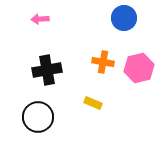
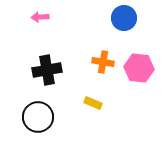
pink arrow: moved 2 px up
pink hexagon: rotated 20 degrees clockwise
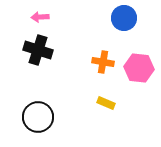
black cross: moved 9 px left, 20 px up; rotated 28 degrees clockwise
yellow rectangle: moved 13 px right
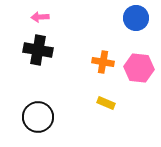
blue circle: moved 12 px right
black cross: rotated 8 degrees counterclockwise
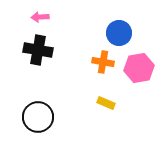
blue circle: moved 17 px left, 15 px down
pink hexagon: rotated 16 degrees counterclockwise
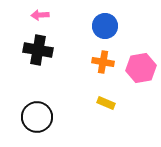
pink arrow: moved 2 px up
blue circle: moved 14 px left, 7 px up
pink hexagon: moved 2 px right
black circle: moved 1 px left
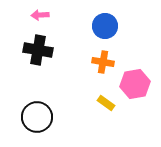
pink hexagon: moved 6 px left, 16 px down
yellow rectangle: rotated 12 degrees clockwise
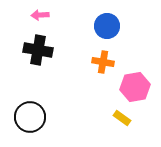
blue circle: moved 2 px right
pink hexagon: moved 3 px down
yellow rectangle: moved 16 px right, 15 px down
black circle: moved 7 px left
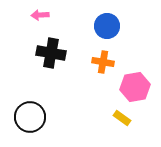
black cross: moved 13 px right, 3 px down
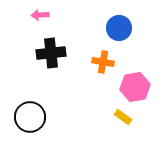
blue circle: moved 12 px right, 2 px down
black cross: rotated 16 degrees counterclockwise
yellow rectangle: moved 1 px right, 1 px up
